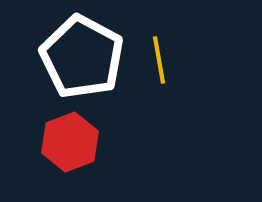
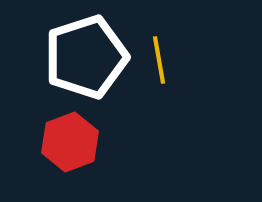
white pentagon: moved 4 px right; rotated 26 degrees clockwise
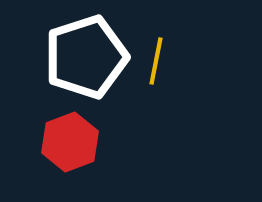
yellow line: moved 3 px left, 1 px down; rotated 21 degrees clockwise
